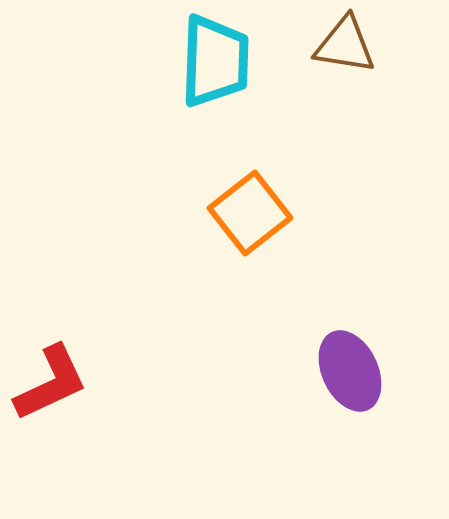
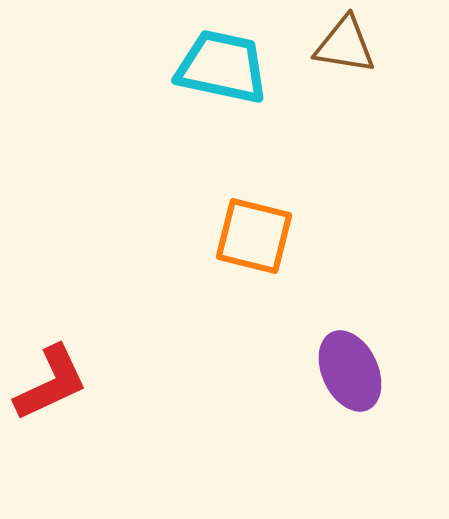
cyan trapezoid: moved 7 px right, 6 px down; rotated 80 degrees counterclockwise
orange square: moved 4 px right, 23 px down; rotated 38 degrees counterclockwise
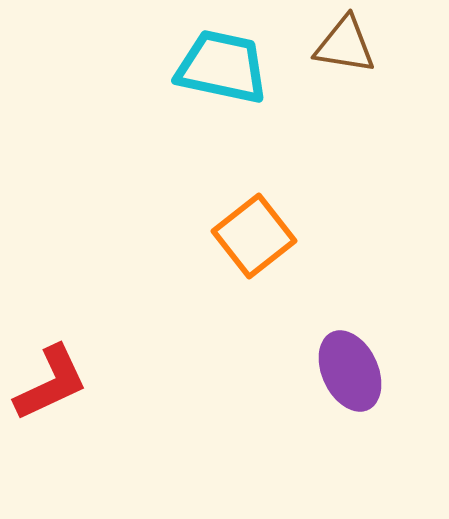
orange square: rotated 38 degrees clockwise
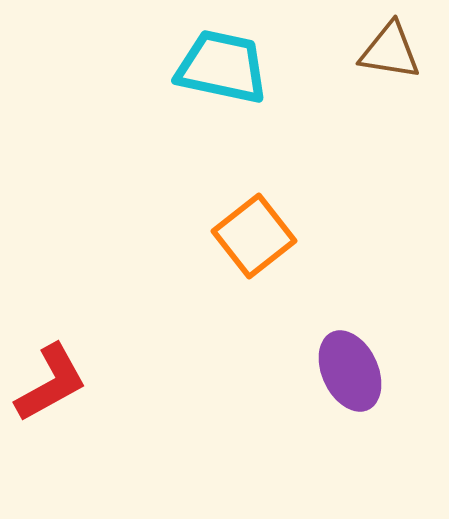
brown triangle: moved 45 px right, 6 px down
red L-shape: rotated 4 degrees counterclockwise
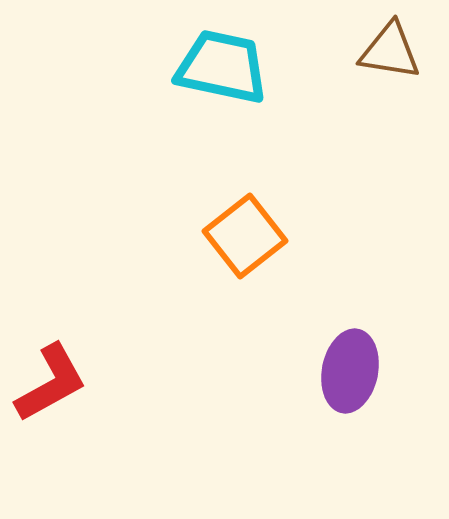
orange square: moved 9 px left
purple ellipse: rotated 36 degrees clockwise
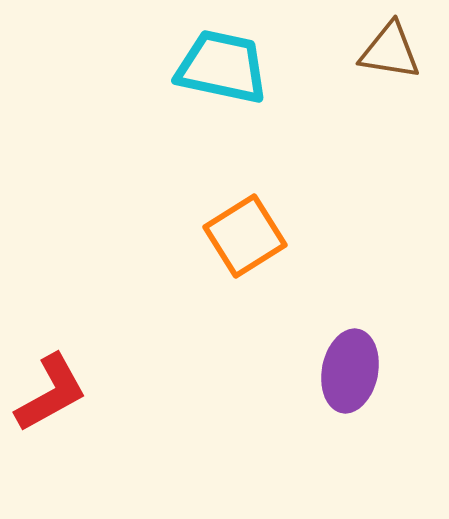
orange square: rotated 6 degrees clockwise
red L-shape: moved 10 px down
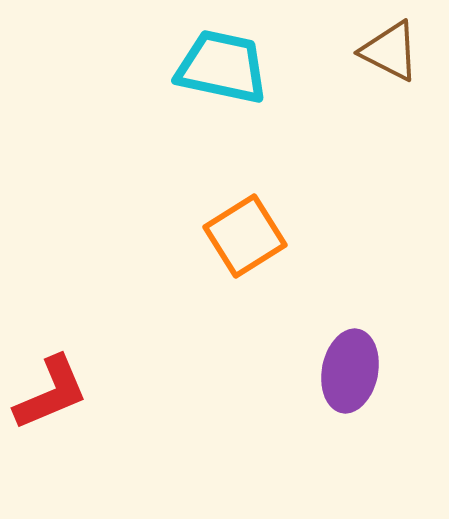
brown triangle: rotated 18 degrees clockwise
red L-shape: rotated 6 degrees clockwise
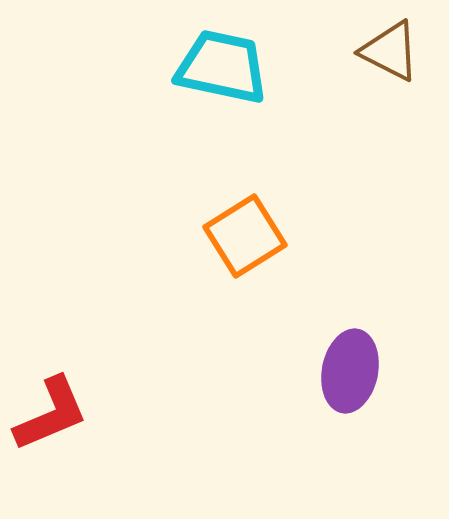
red L-shape: moved 21 px down
